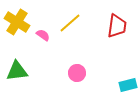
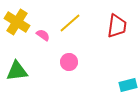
pink circle: moved 8 px left, 11 px up
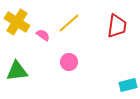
yellow line: moved 1 px left
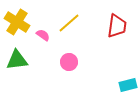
green triangle: moved 11 px up
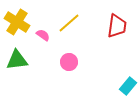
cyan rectangle: moved 1 px down; rotated 36 degrees counterclockwise
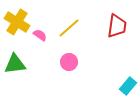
yellow line: moved 5 px down
pink semicircle: moved 3 px left
green triangle: moved 2 px left, 4 px down
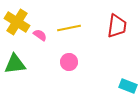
yellow line: rotated 30 degrees clockwise
cyan rectangle: rotated 72 degrees clockwise
